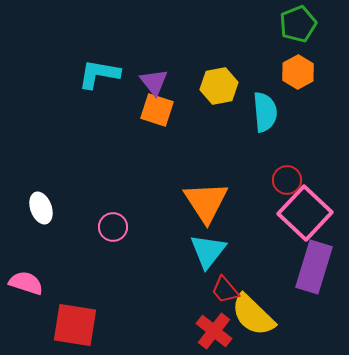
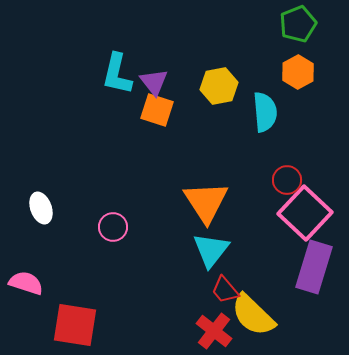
cyan L-shape: moved 18 px right; rotated 87 degrees counterclockwise
cyan triangle: moved 3 px right, 1 px up
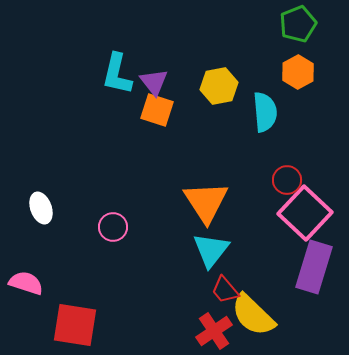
red cross: rotated 18 degrees clockwise
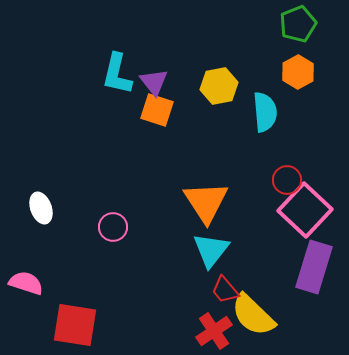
pink square: moved 3 px up
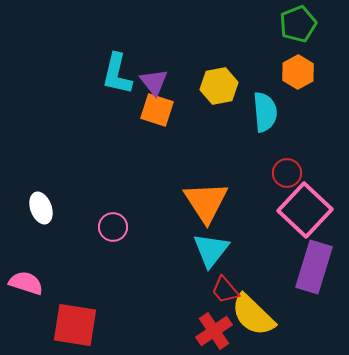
red circle: moved 7 px up
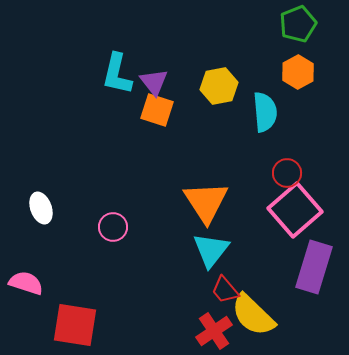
pink square: moved 10 px left; rotated 6 degrees clockwise
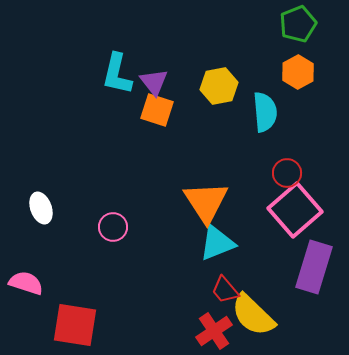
cyan triangle: moved 6 px right, 7 px up; rotated 30 degrees clockwise
